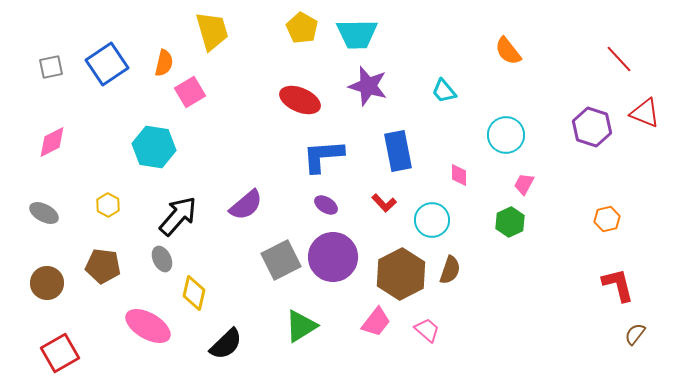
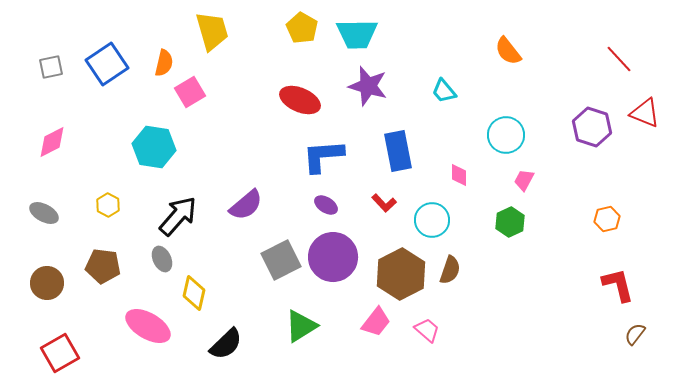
pink trapezoid at (524, 184): moved 4 px up
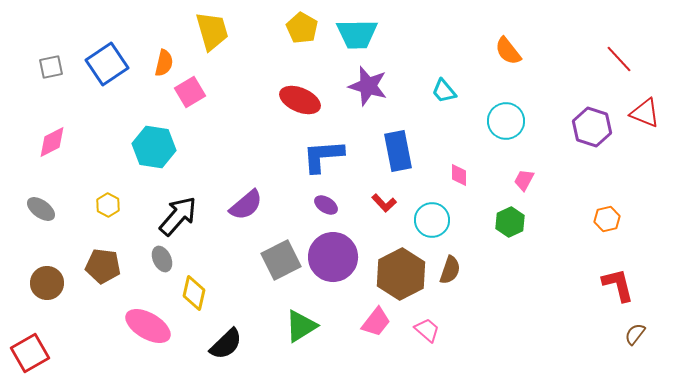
cyan circle at (506, 135): moved 14 px up
gray ellipse at (44, 213): moved 3 px left, 4 px up; rotated 8 degrees clockwise
red square at (60, 353): moved 30 px left
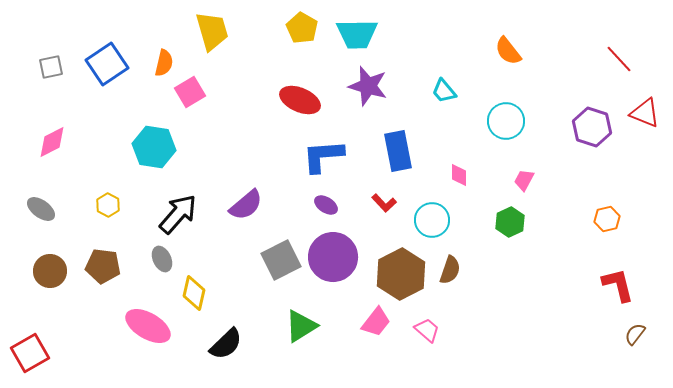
black arrow at (178, 216): moved 2 px up
brown circle at (47, 283): moved 3 px right, 12 px up
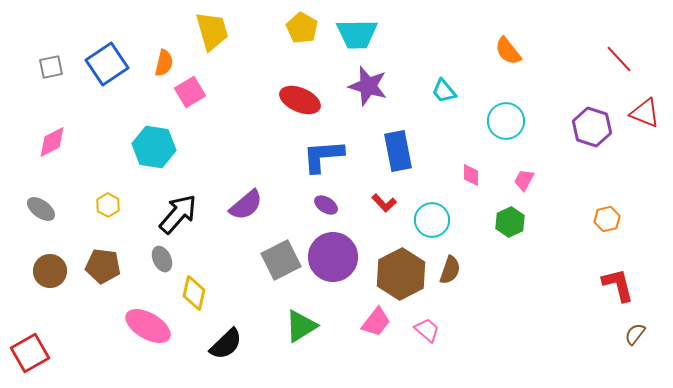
pink diamond at (459, 175): moved 12 px right
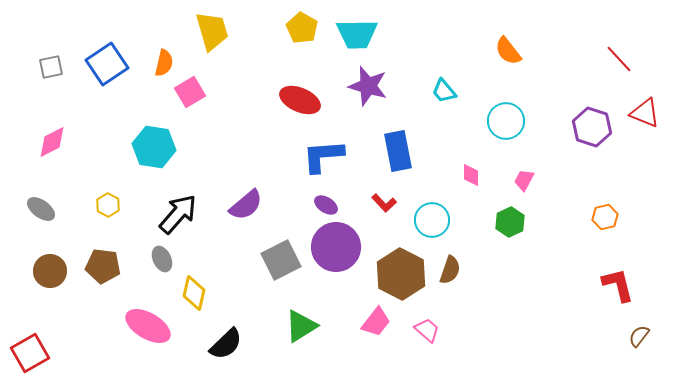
orange hexagon at (607, 219): moved 2 px left, 2 px up
purple circle at (333, 257): moved 3 px right, 10 px up
brown hexagon at (401, 274): rotated 6 degrees counterclockwise
brown semicircle at (635, 334): moved 4 px right, 2 px down
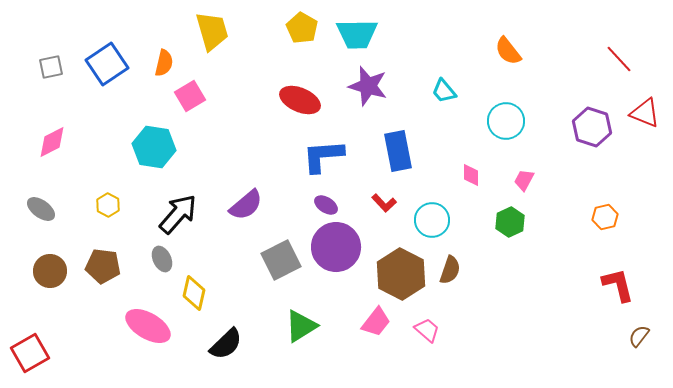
pink square at (190, 92): moved 4 px down
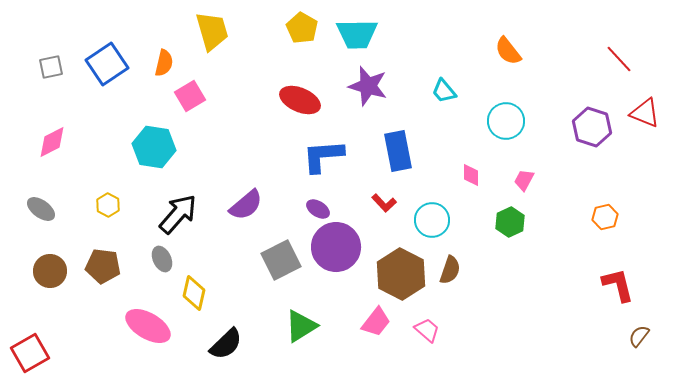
purple ellipse at (326, 205): moved 8 px left, 4 px down
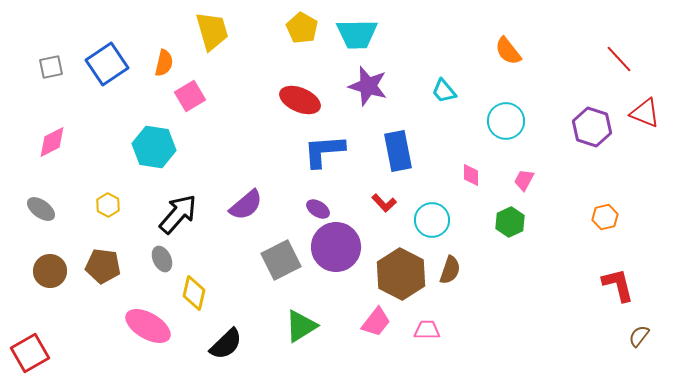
blue L-shape at (323, 156): moved 1 px right, 5 px up
pink trapezoid at (427, 330): rotated 40 degrees counterclockwise
